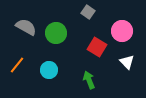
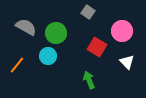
cyan circle: moved 1 px left, 14 px up
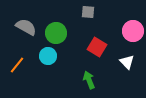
gray square: rotated 32 degrees counterclockwise
pink circle: moved 11 px right
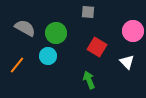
gray semicircle: moved 1 px left, 1 px down
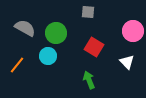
red square: moved 3 px left
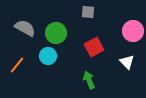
red square: rotated 30 degrees clockwise
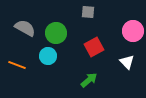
orange line: rotated 72 degrees clockwise
green arrow: rotated 72 degrees clockwise
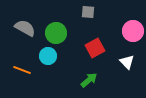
red square: moved 1 px right, 1 px down
orange line: moved 5 px right, 5 px down
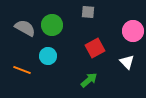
green circle: moved 4 px left, 8 px up
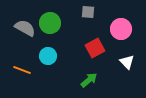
green circle: moved 2 px left, 2 px up
pink circle: moved 12 px left, 2 px up
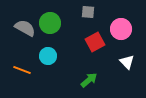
red square: moved 6 px up
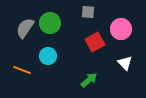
gray semicircle: rotated 85 degrees counterclockwise
white triangle: moved 2 px left, 1 px down
